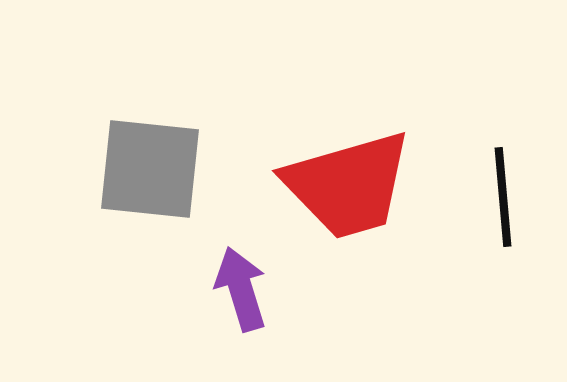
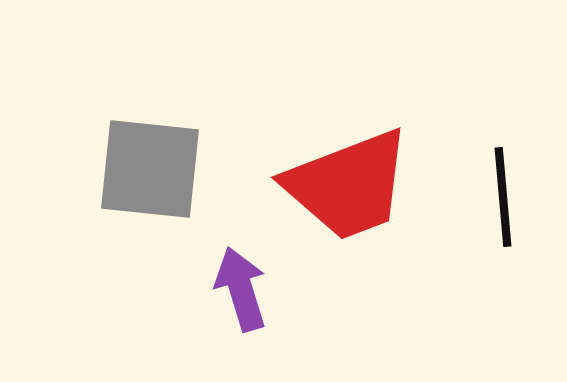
red trapezoid: rotated 5 degrees counterclockwise
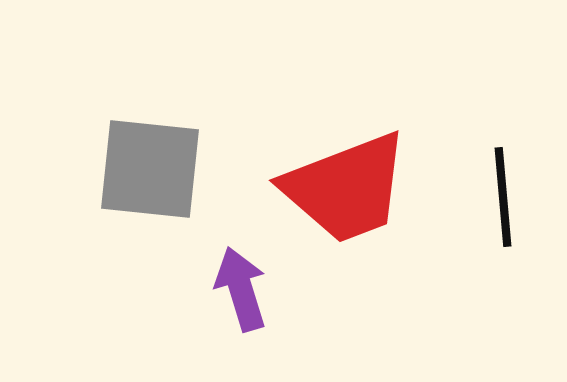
red trapezoid: moved 2 px left, 3 px down
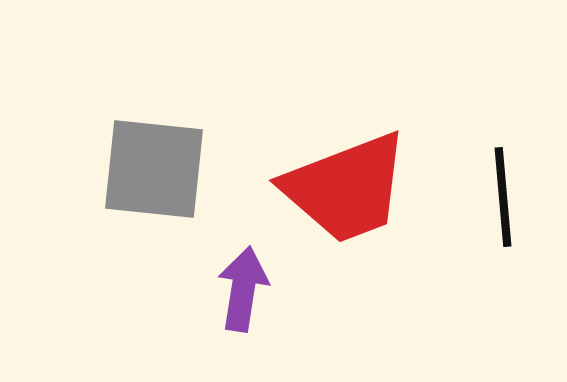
gray square: moved 4 px right
purple arrow: moved 2 px right; rotated 26 degrees clockwise
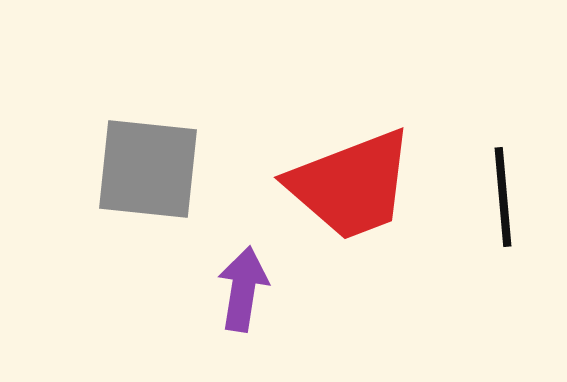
gray square: moved 6 px left
red trapezoid: moved 5 px right, 3 px up
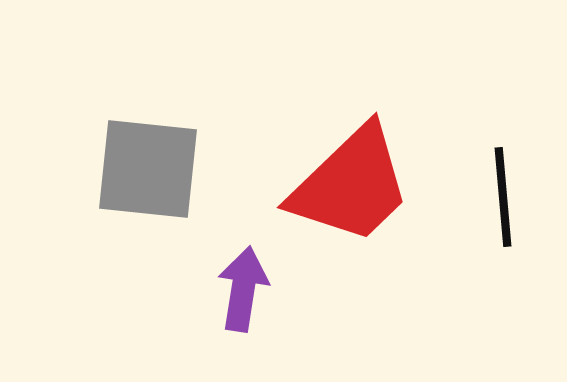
red trapezoid: rotated 23 degrees counterclockwise
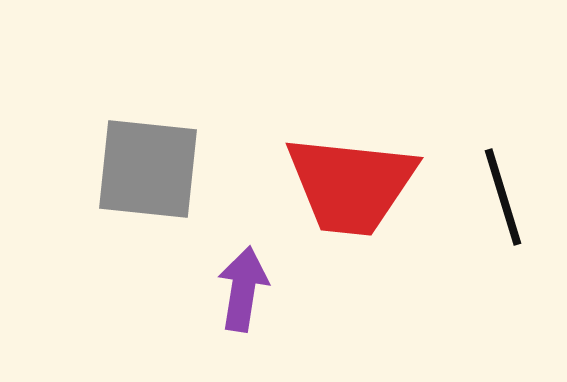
red trapezoid: rotated 50 degrees clockwise
black line: rotated 12 degrees counterclockwise
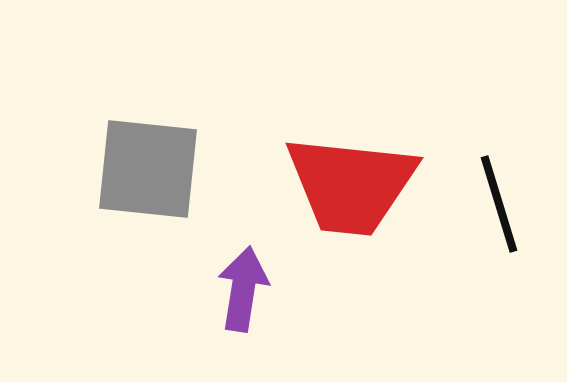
black line: moved 4 px left, 7 px down
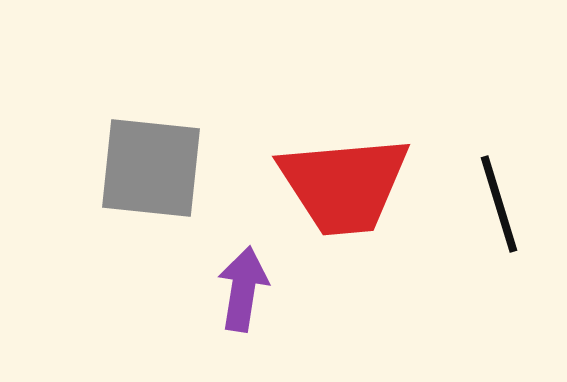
gray square: moved 3 px right, 1 px up
red trapezoid: moved 7 px left; rotated 11 degrees counterclockwise
